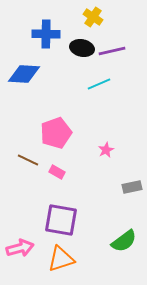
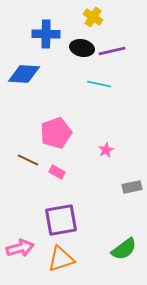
cyan line: rotated 35 degrees clockwise
purple square: rotated 20 degrees counterclockwise
green semicircle: moved 8 px down
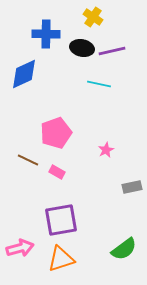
blue diamond: rotated 28 degrees counterclockwise
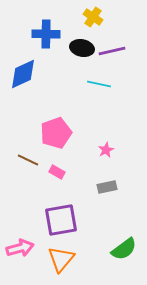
blue diamond: moved 1 px left
gray rectangle: moved 25 px left
orange triangle: rotated 32 degrees counterclockwise
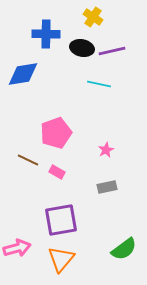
blue diamond: rotated 16 degrees clockwise
pink arrow: moved 3 px left
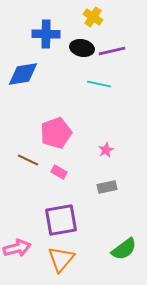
pink rectangle: moved 2 px right
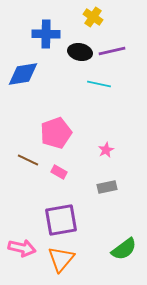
black ellipse: moved 2 px left, 4 px down
pink arrow: moved 5 px right; rotated 28 degrees clockwise
